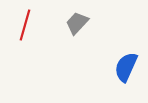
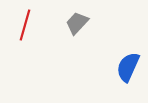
blue semicircle: moved 2 px right
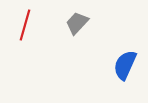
blue semicircle: moved 3 px left, 2 px up
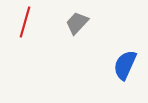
red line: moved 3 px up
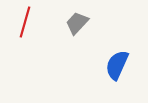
blue semicircle: moved 8 px left
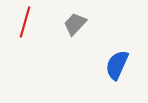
gray trapezoid: moved 2 px left, 1 px down
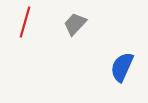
blue semicircle: moved 5 px right, 2 px down
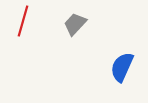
red line: moved 2 px left, 1 px up
